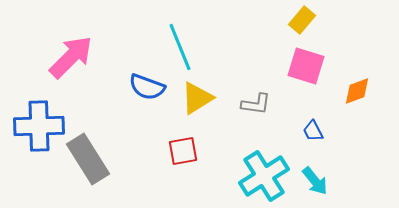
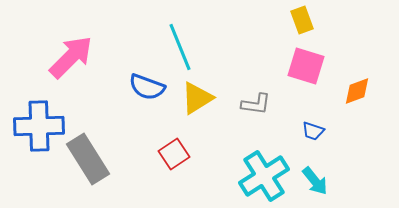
yellow rectangle: rotated 60 degrees counterclockwise
blue trapezoid: rotated 45 degrees counterclockwise
red square: moved 9 px left, 3 px down; rotated 24 degrees counterclockwise
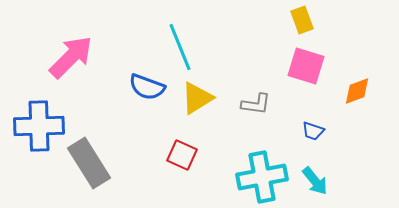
red square: moved 8 px right, 1 px down; rotated 32 degrees counterclockwise
gray rectangle: moved 1 px right, 4 px down
cyan cross: moved 2 px left, 1 px down; rotated 21 degrees clockwise
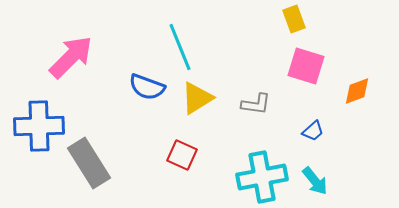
yellow rectangle: moved 8 px left, 1 px up
blue trapezoid: rotated 60 degrees counterclockwise
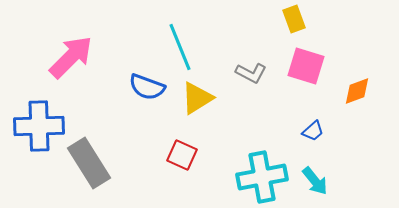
gray L-shape: moved 5 px left, 31 px up; rotated 20 degrees clockwise
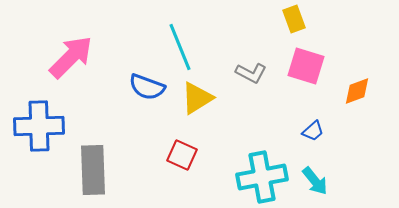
gray rectangle: moved 4 px right, 7 px down; rotated 30 degrees clockwise
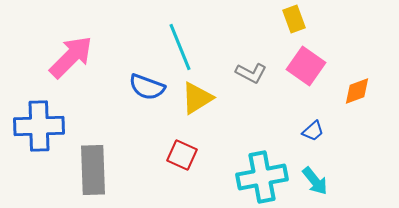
pink square: rotated 18 degrees clockwise
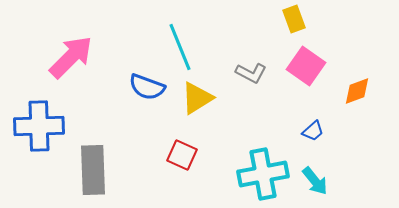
cyan cross: moved 1 px right, 3 px up
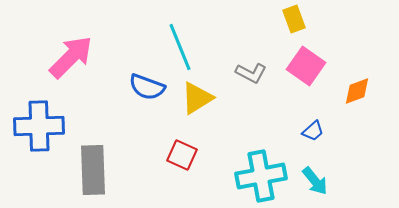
cyan cross: moved 2 px left, 2 px down
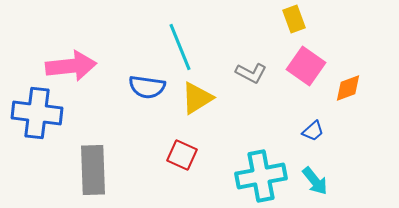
pink arrow: moved 9 px down; rotated 39 degrees clockwise
blue semicircle: rotated 12 degrees counterclockwise
orange diamond: moved 9 px left, 3 px up
blue cross: moved 2 px left, 13 px up; rotated 9 degrees clockwise
